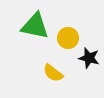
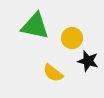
yellow circle: moved 4 px right
black star: moved 1 px left, 3 px down
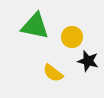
yellow circle: moved 1 px up
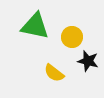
yellow semicircle: moved 1 px right
